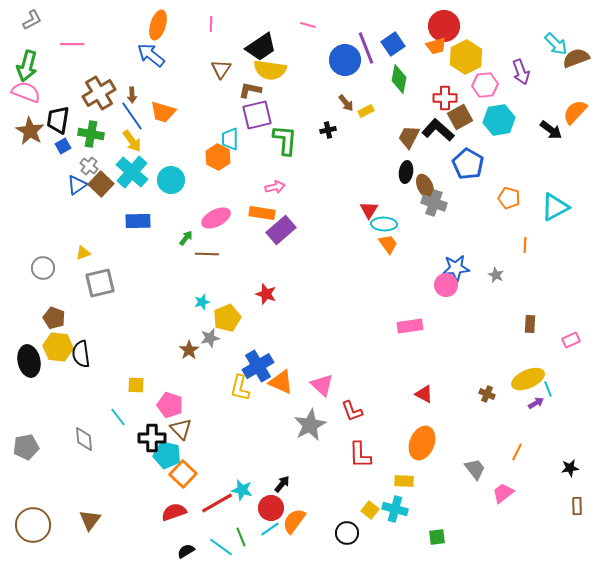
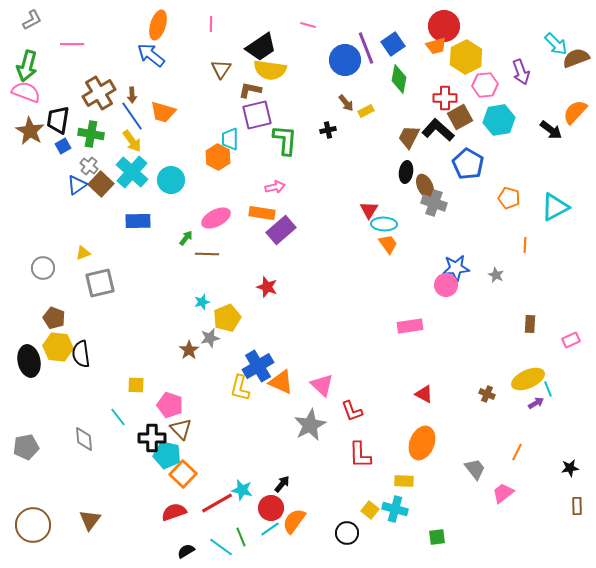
red star at (266, 294): moved 1 px right, 7 px up
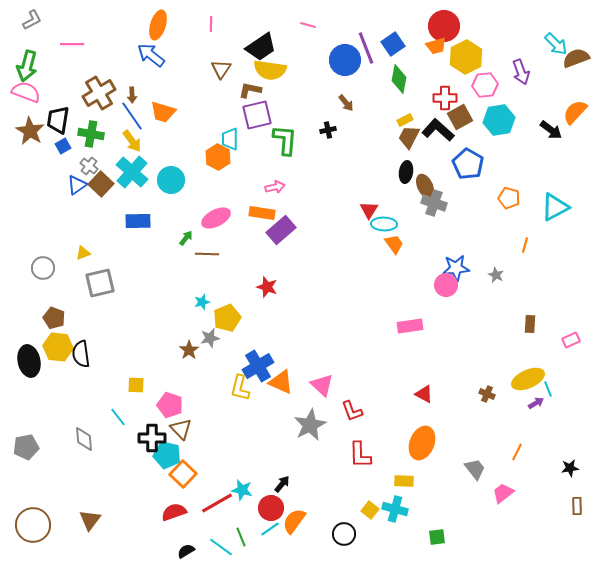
yellow rectangle at (366, 111): moved 39 px right, 9 px down
orange trapezoid at (388, 244): moved 6 px right
orange line at (525, 245): rotated 14 degrees clockwise
black circle at (347, 533): moved 3 px left, 1 px down
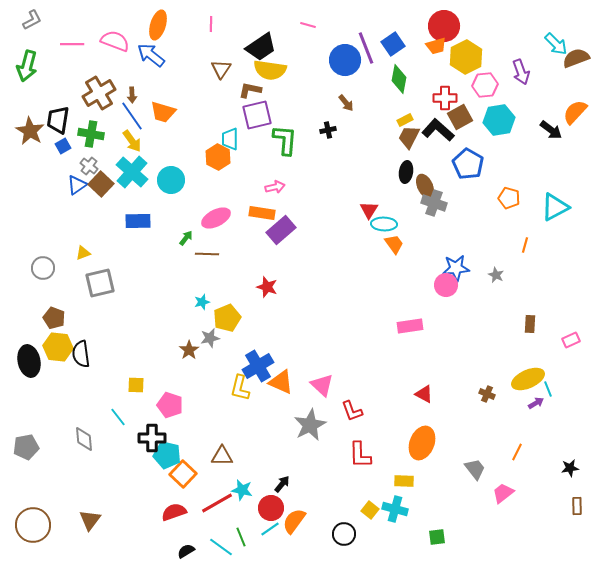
pink semicircle at (26, 92): moved 89 px right, 51 px up
brown triangle at (181, 429): moved 41 px right, 27 px down; rotated 45 degrees counterclockwise
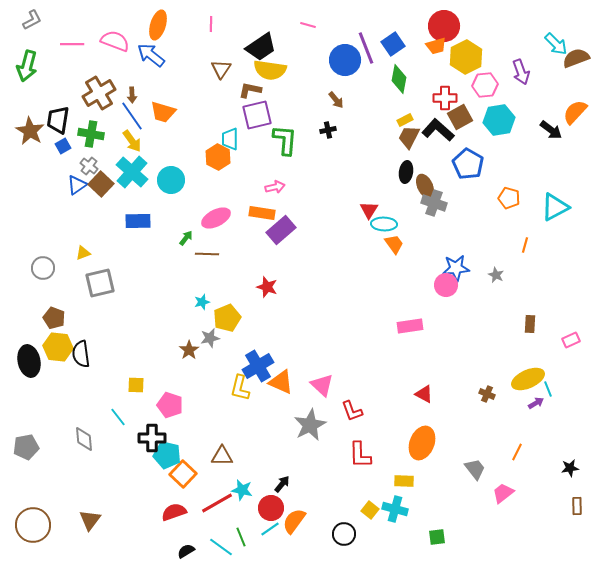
brown arrow at (346, 103): moved 10 px left, 3 px up
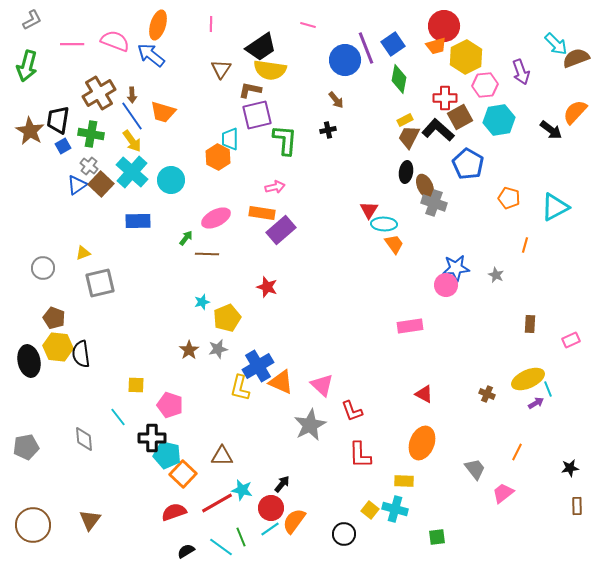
gray star at (210, 338): moved 8 px right, 11 px down
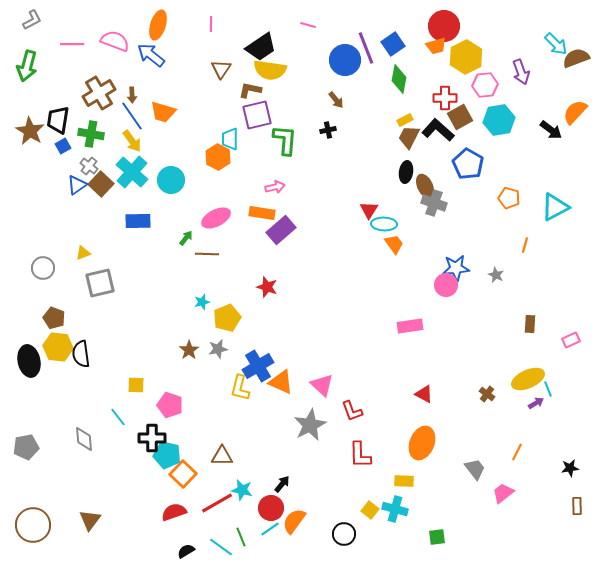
brown cross at (487, 394): rotated 14 degrees clockwise
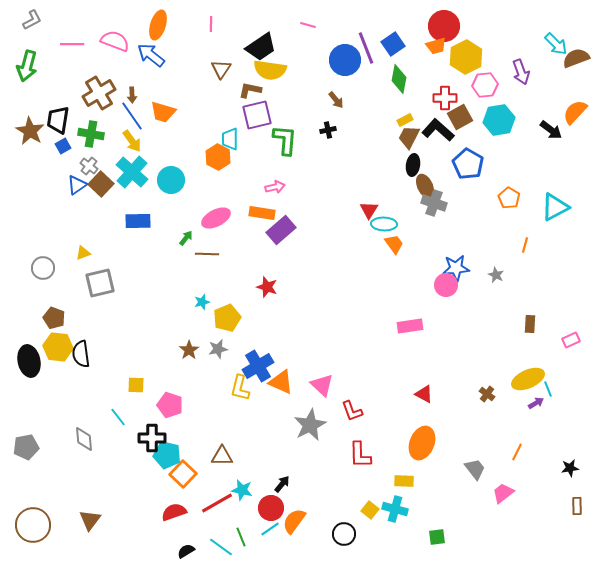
black ellipse at (406, 172): moved 7 px right, 7 px up
orange pentagon at (509, 198): rotated 15 degrees clockwise
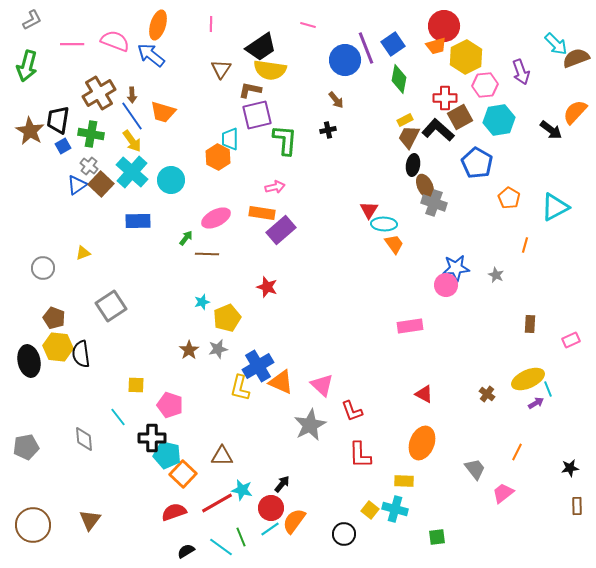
blue pentagon at (468, 164): moved 9 px right, 1 px up
gray square at (100, 283): moved 11 px right, 23 px down; rotated 20 degrees counterclockwise
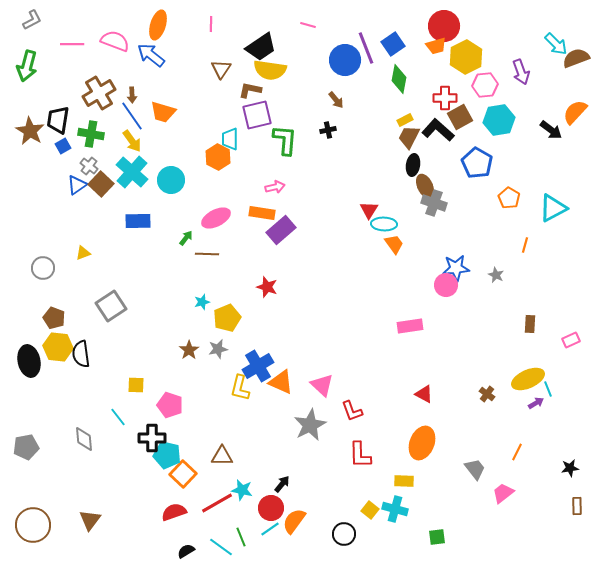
cyan triangle at (555, 207): moved 2 px left, 1 px down
